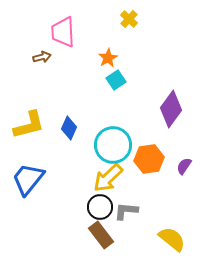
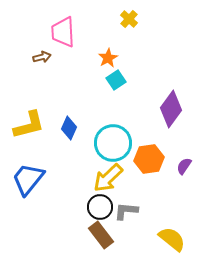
cyan circle: moved 2 px up
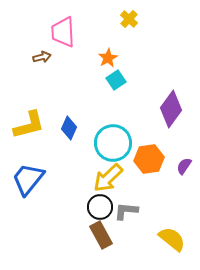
brown rectangle: rotated 8 degrees clockwise
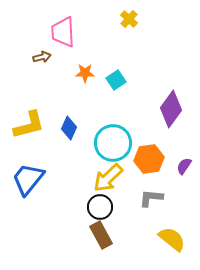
orange star: moved 23 px left, 15 px down; rotated 30 degrees clockwise
gray L-shape: moved 25 px right, 13 px up
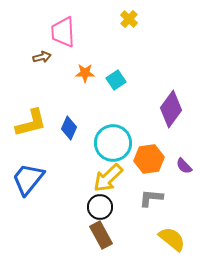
yellow L-shape: moved 2 px right, 2 px up
purple semicircle: rotated 78 degrees counterclockwise
